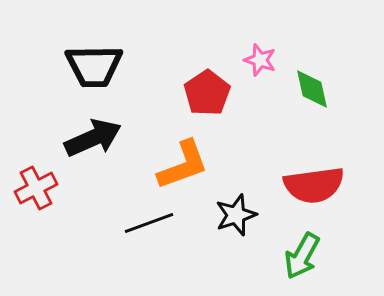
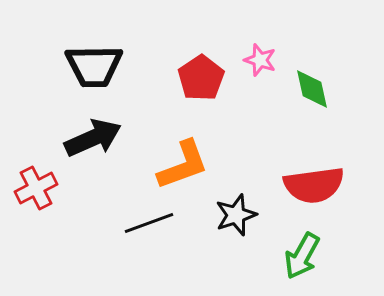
red pentagon: moved 6 px left, 15 px up
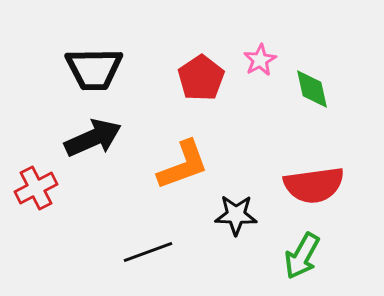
pink star: rotated 24 degrees clockwise
black trapezoid: moved 3 px down
black star: rotated 21 degrees clockwise
black line: moved 1 px left, 29 px down
